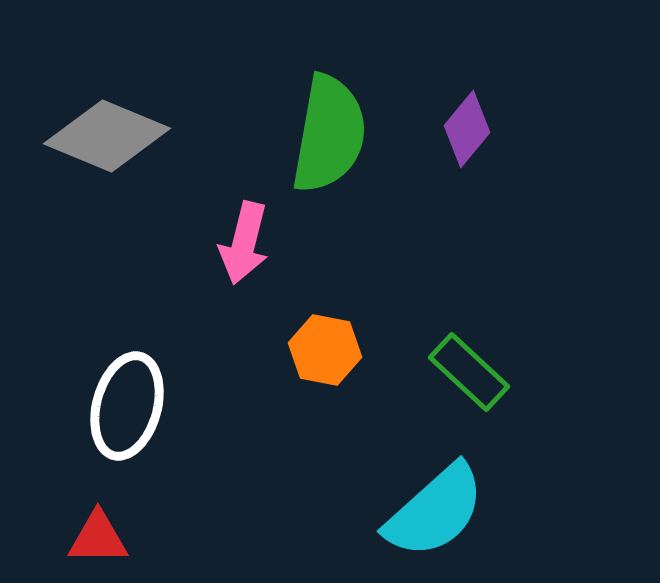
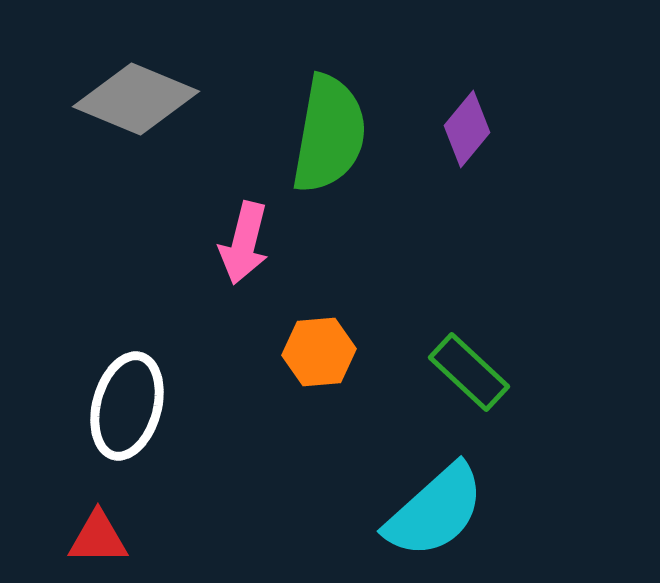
gray diamond: moved 29 px right, 37 px up
orange hexagon: moved 6 px left, 2 px down; rotated 16 degrees counterclockwise
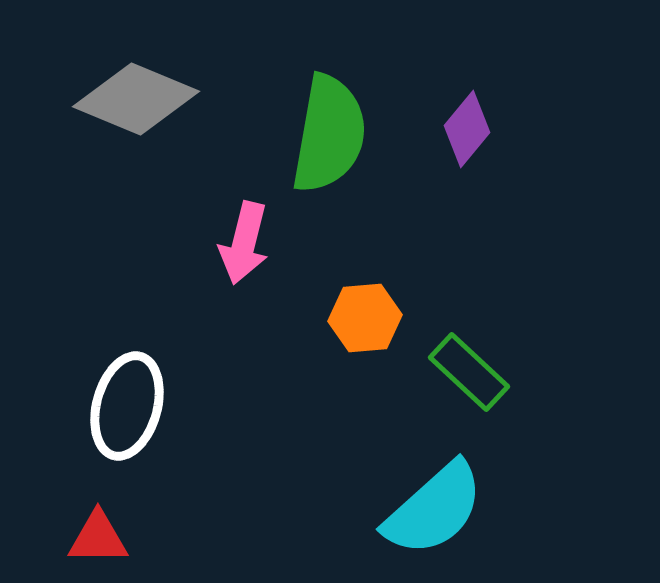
orange hexagon: moved 46 px right, 34 px up
cyan semicircle: moved 1 px left, 2 px up
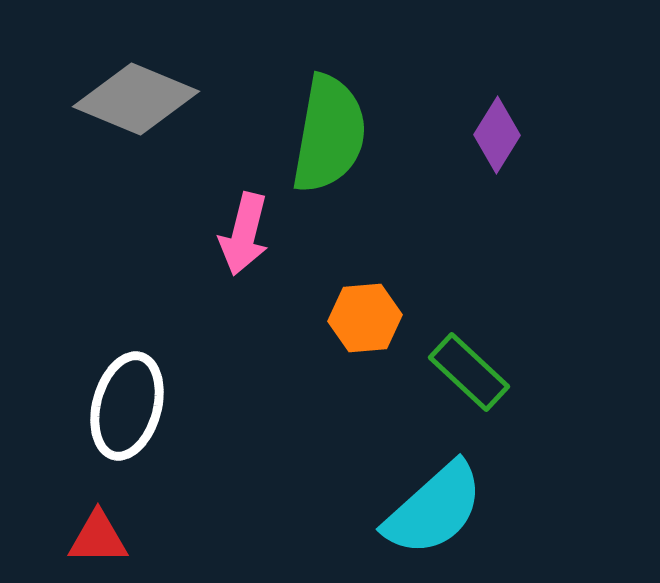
purple diamond: moved 30 px right, 6 px down; rotated 8 degrees counterclockwise
pink arrow: moved 9 px up
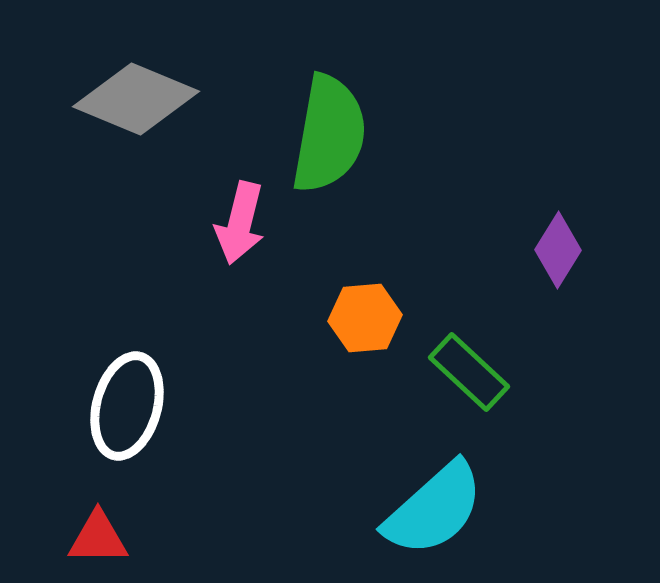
purple diamond: moved 61 px right, 115 px down
pink arrow: moved 4 px left, 11 px up
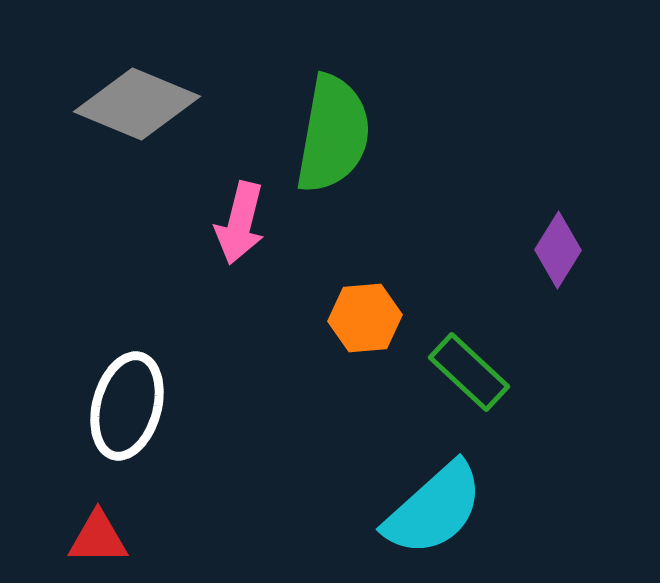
gray diamond: moved 1 px right, 5 px down
green semicircle: moved 4 px right
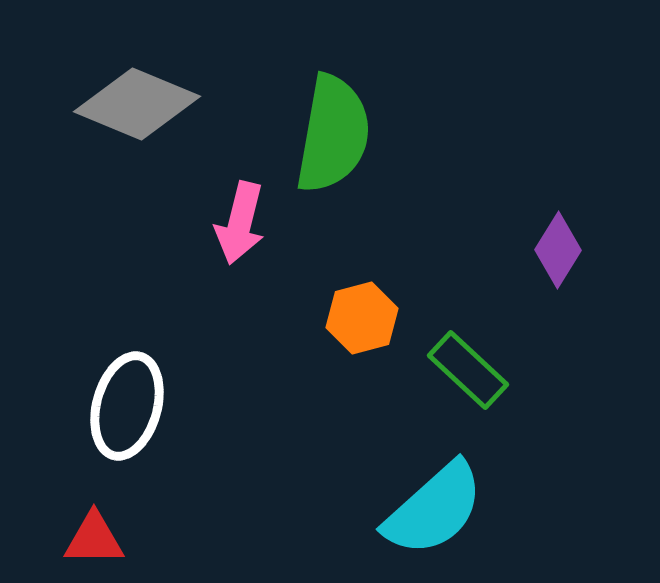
orange hexagon: moved 3 px left; rotated 10 degrees counterclockwise
green rectangle: moved 1 px left, 2 px up
red triangle: moved 4 px left, 1 px down
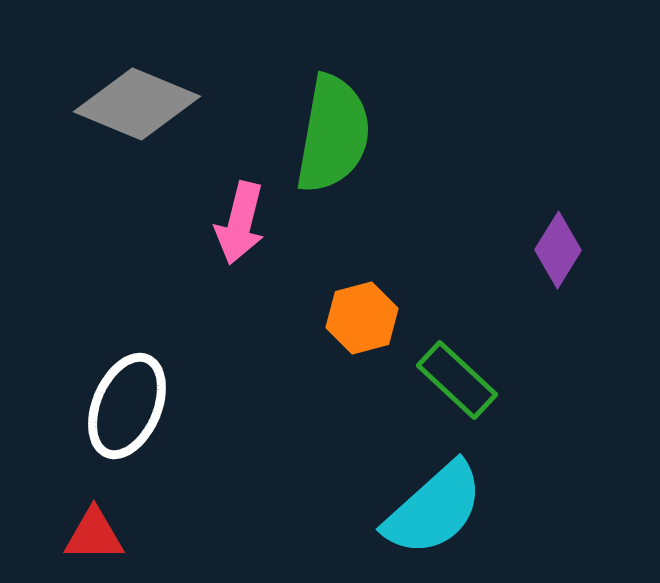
green rectangle: moved 11 px left, 10 px down
white ellipse: rotated 8 degrees clockwise
red triangle: moved 4 px up
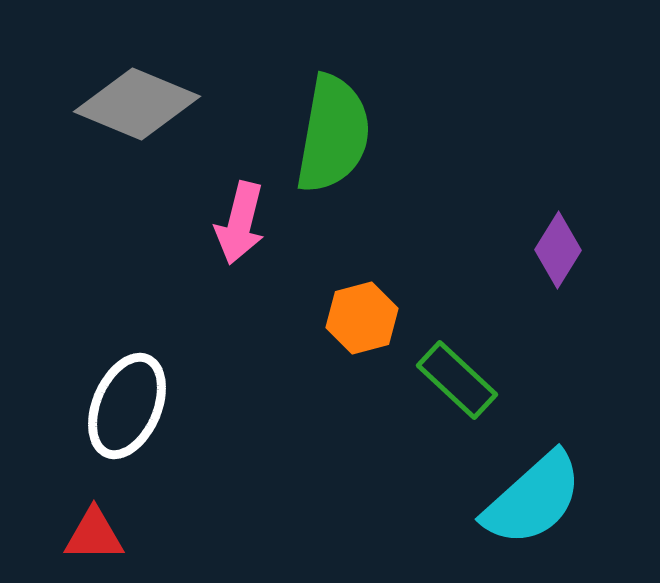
cyan semicircle: moved 99 px right, 10 px up
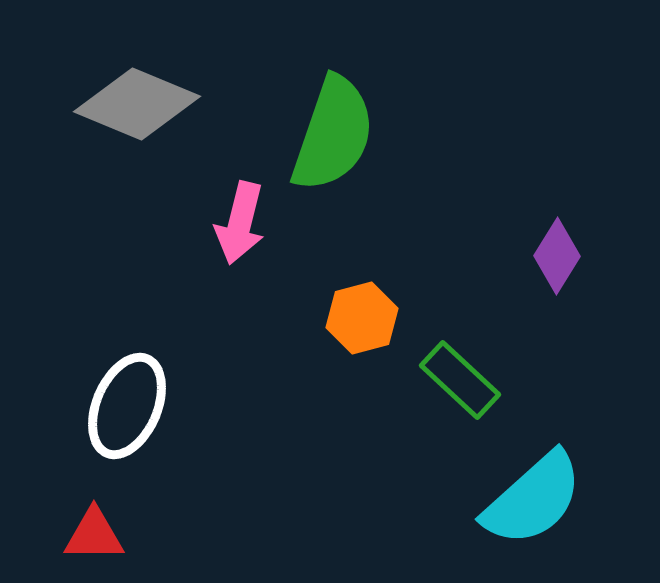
green semicircle: rotated 9 degrees clockwise
purple diamond: moved 1 px left, 6 px down
green rectangle: moved 3 px right
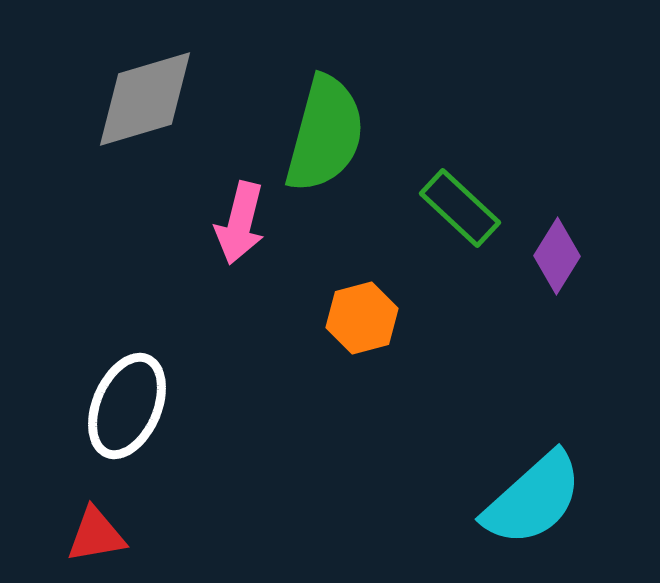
gray diamond: moved 8 px right, 5 px up; rotated 39 degrees counterclockwise
green semicircle: moved 8 px left; rotated 4 degrees counterclockwise
green rectangle: moved 172 px up
red triangle: moved 2 px right; rotated 10 degrees counterclockwise
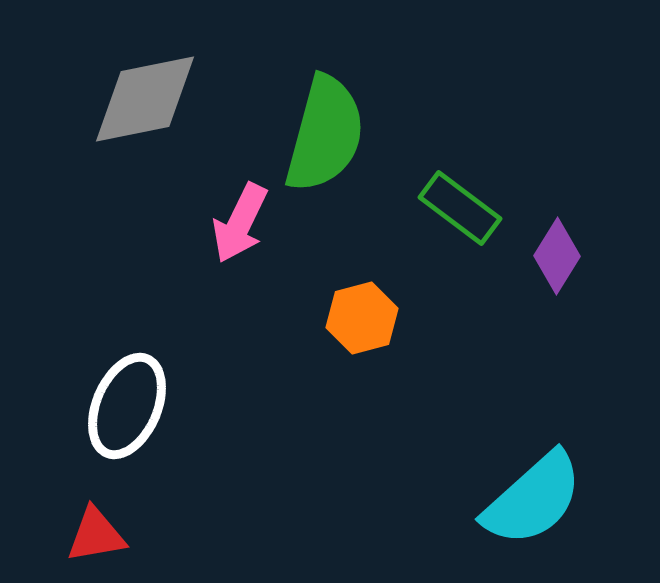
gray diamond: rotated 5 degrees clockwise
green rectangle: rotated 6 degrees counterclockwise
pink arrow: rotated 12 degrees clockwise
